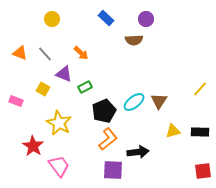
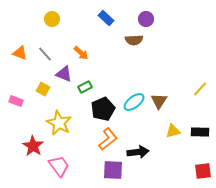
black pentagon: moved 1 px left, 2 px up
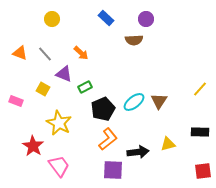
yellow triangle: moved 5 px left, 13 px down
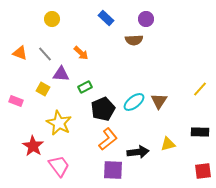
purple triangle: moved 3 px left; rotated 18 degrees counterclockwise
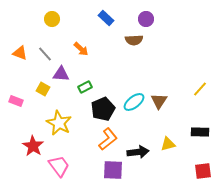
orange arrow: moved 4 px up
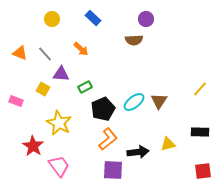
blue rectangle: moved 13 px left
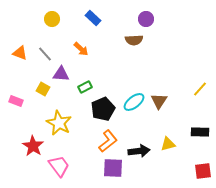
orange L-shape: moved 2 px down
black arrow: moved 1 px right, 1 px up
purple square: moved 2 px up
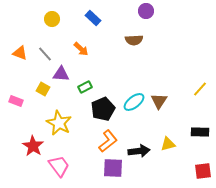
purple circle: moved 8 px up
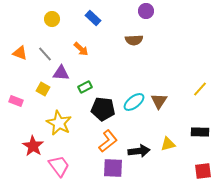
purple triangle: moved 1 px up
black pentagon: rotated 30 degrees clockwise
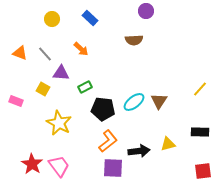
blue rectangle: moved 3 px left
red star: moved 1 px left, 18 px down
